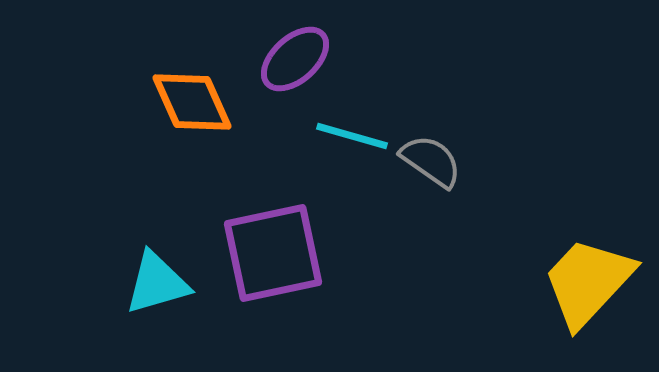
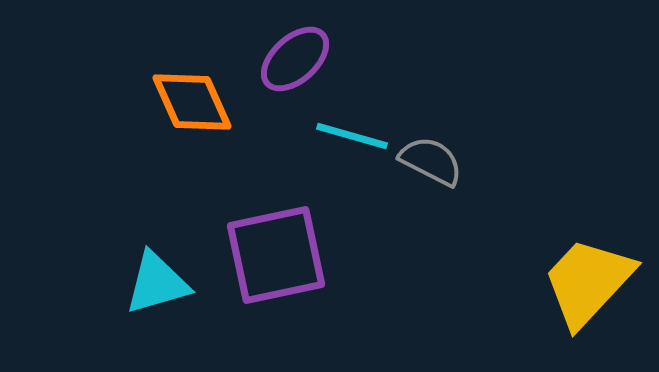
gray semicircle: rotated 8 degrees counterclockwise
purple square: moved 3 px right, 2 px down
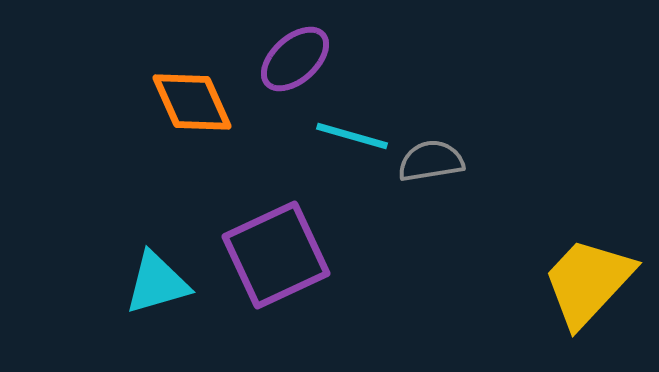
gray semicircle: rotated 36 degrees counterclockwise
purple square: rotated 13 degrees counterclockwise
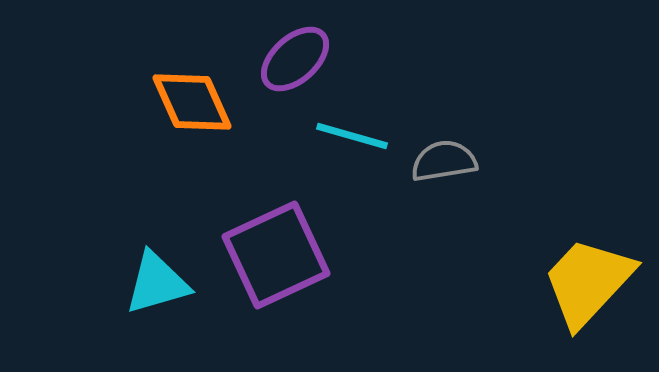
gray semicircle: moved 13 px right
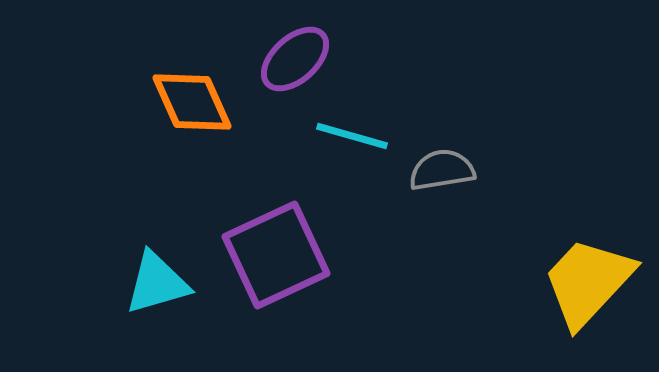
gray semicircle: moved 2 px left, 9 px down
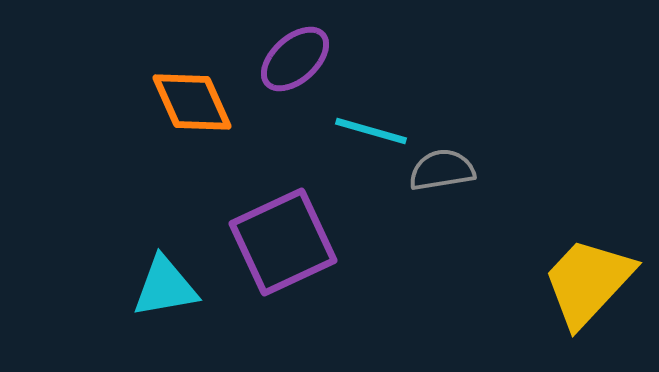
cyan line: moved 19 px right, 5 px up
purple square: moved 7 px right, 13 px up
cyan triangle: moved 8 px right, 4 px down; rotated 6 degrees clockwise
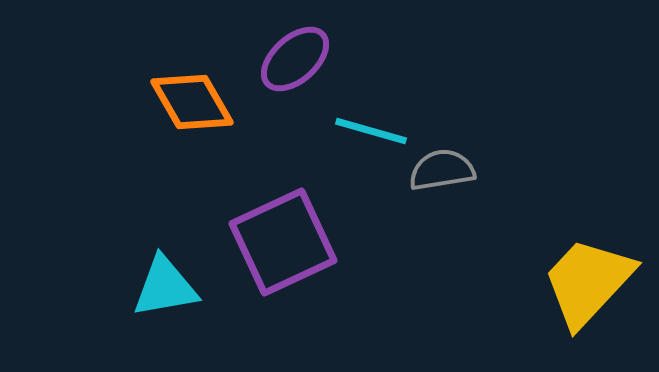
orange diamond: rotated 6 degrees counterclockwise
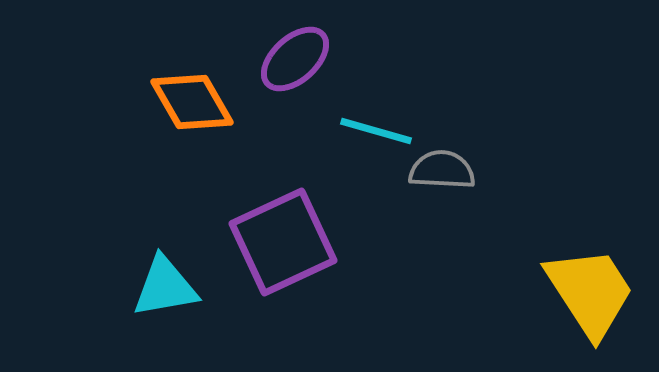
cyan line: moved 5 px right
gray semicircle: rotated 12 degrees clockwise
yellow trapezoid: moved 2 px right, 10 px down; rotated 104 degrees clockwise
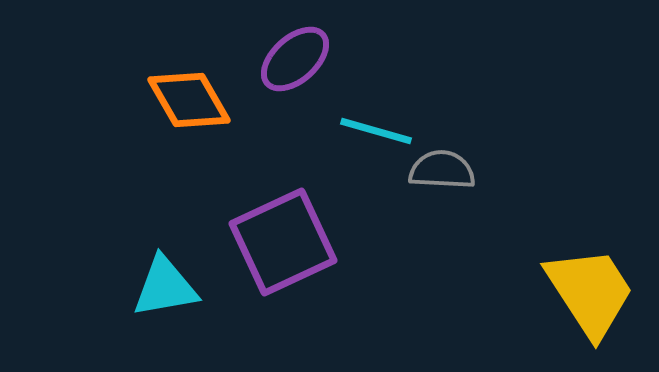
orange diamond: moved 3 px left, 2 px up
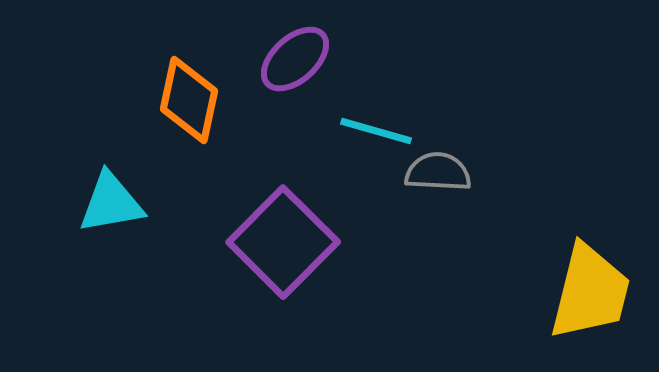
orange diamond: rotated 42 degrees clockwise
gray semicircle: moved 4 px left, 2 px down
purple square: rotated 20 degrees counterclockwise
cyan triangle: moved 54 px left, 84 px up
yellow trapezoid: rotated 47 degrees clockwise
